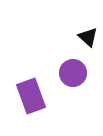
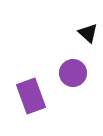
black triangle: moved 4 px up
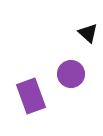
purple circle: moved 2 px left, 1 px down
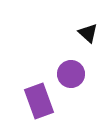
purple rectangle: moved 8 px right, 5 px down
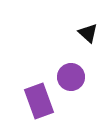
purple circle: moved 3 px down
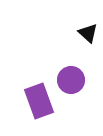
purple circle: moved 3 px down
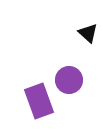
purple circle: moved 2 px left
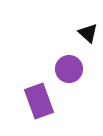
purple circle: moved 11 px up
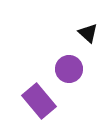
purple rectangle: rotated 20 degrees counterclockwise
